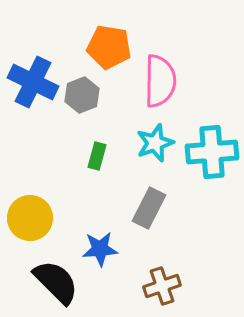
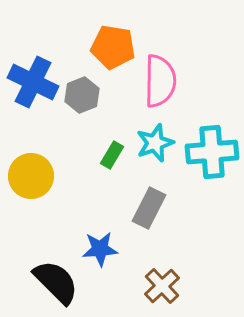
orange pentagon: moved 4 px right
green rectangle: moved 15 px right, 1 px up; rotated 16 degrees clockwise
yellow circle: moved 1 px right, 42 px up
brown cross: rotated 24 degrees counterclockwise
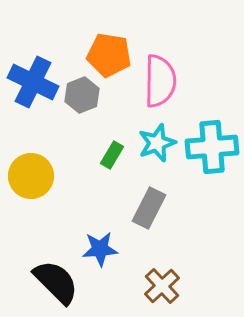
orange pentagon: moved 4 px left, 8 px down
cyan star: moved 2 px right
cyan cross: moved 5 px up
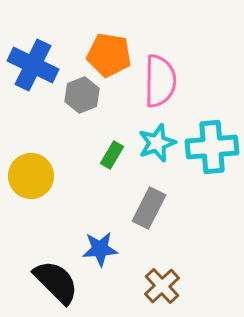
blue cross: moved 17 px up
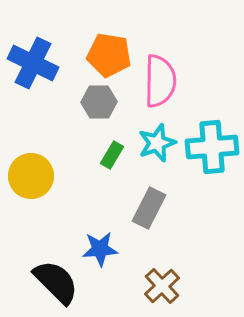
blue cross: moved 2 px up
gray hexagon: moved 17 px right, 7 px down; rotated 20 degrees clockwise
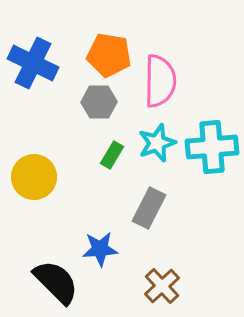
yellow circle: moved 3 px right, 1 px down
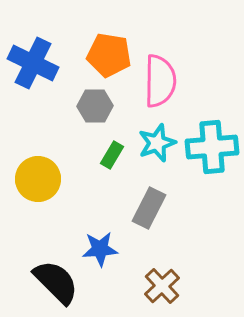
gray hexagon: moved 4 px left, 4 px down
yellow circle: moved 4 px right, 2 px down
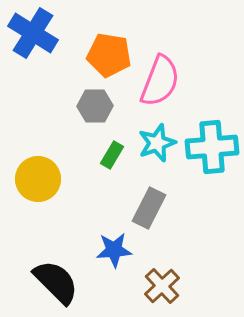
blue cross: moved 30 px up; rotated 6 degrees clockwise
pink semicircle: rotated 20 degrees clockwise
blue star: moved 14 px right, 1 px down
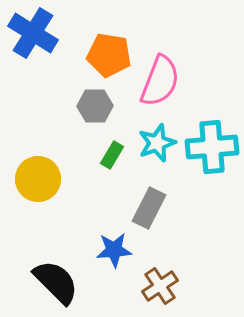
brown cross: moved 2 px left; rotated 9 degrees clockwise
